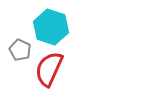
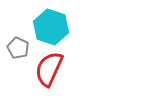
gray pentagon: moved 2 px left, 2 px up
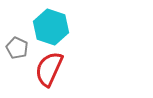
gray pentagon: moved 1 px left
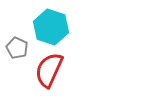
red semicircle: moved 1 px down
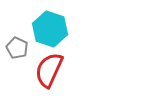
cyan hexagon: moved 1 px left, 2 px down
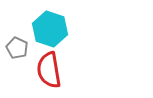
red semicircle: rotated 33 degrees counterclockwise
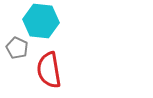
cyan hexagon: moved 9 px left, 8 px up; rotated 12 degrees counterclockwise
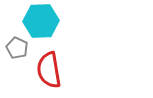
cyan hexagon: rotated 8 degrees counterclockwise
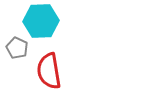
red semicircle: moved 1 px down
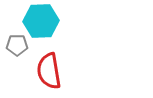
gray pentagon: moved 3 px up; rotated 25 degrees counterclockwise
